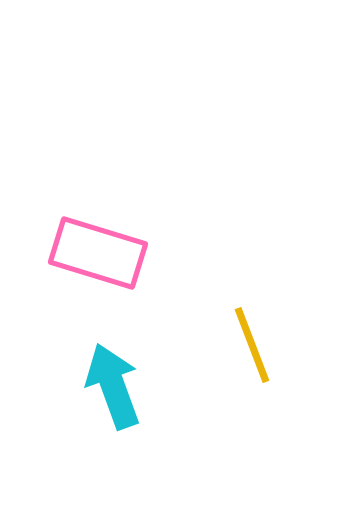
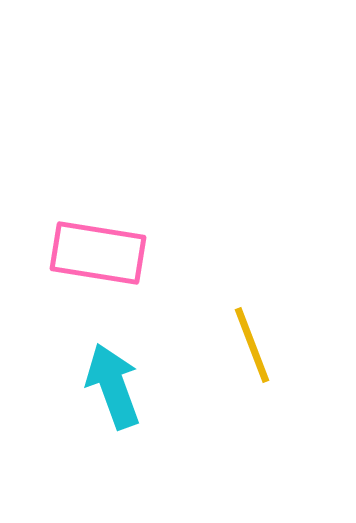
pink rectangle: rotated 8 degrees counterclockwise
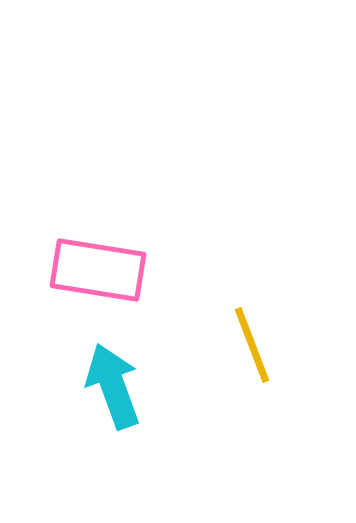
pink rectangle: moved 17 px down
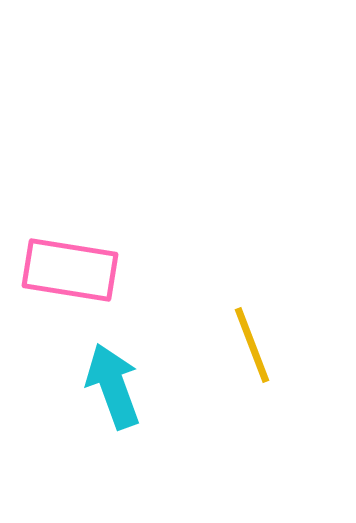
pink rectangle: moved 28 px left
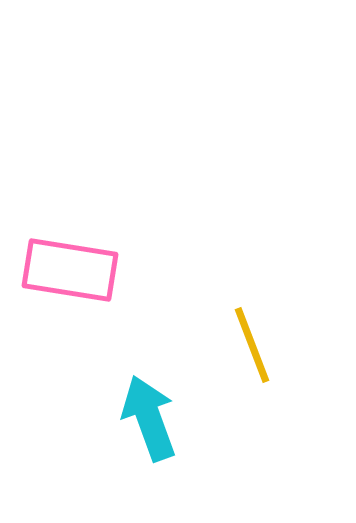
cyan arrow: moved 36 px right, 32 px down
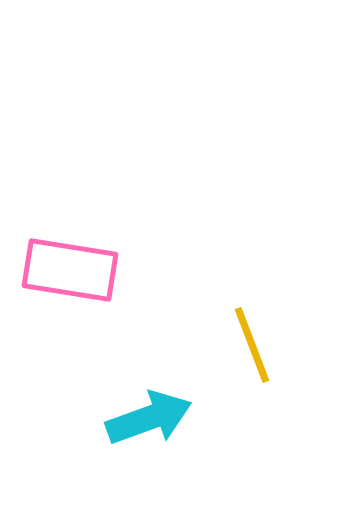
cyan arrow: rotated 90 degrees clockwise
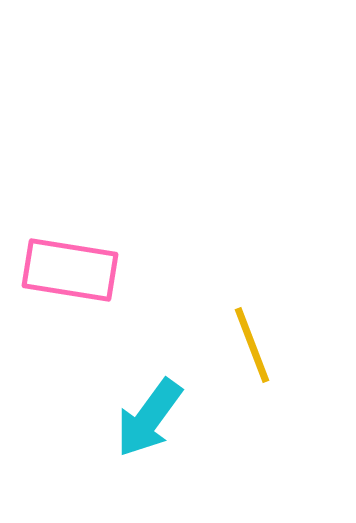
cyan arrow: rotated 146 degrees clockwise
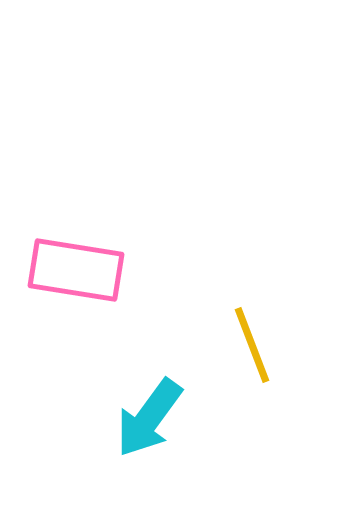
pink rectangle: moved 6 px right
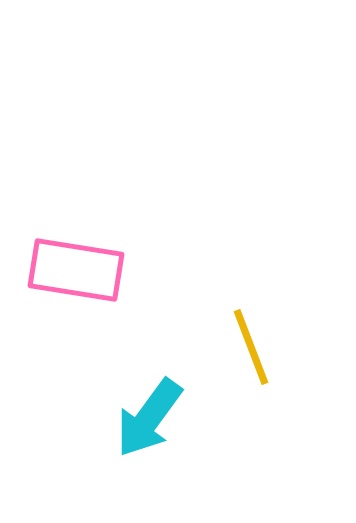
yellow line: moved 1 px left, 2 px down
